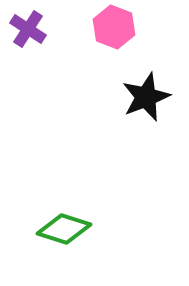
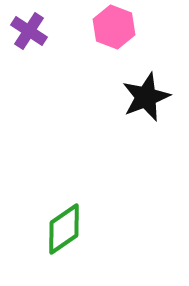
purple cross: moved 1 px right, 2 px down
green diamond: rotated 52 degrees counterclockwise
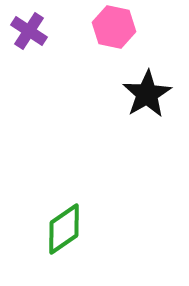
pink hexagon: rotated 9 degrees counterclockwise
black star: moved 1 px right, 3 px up; rotated 9 degrees counterclockwise
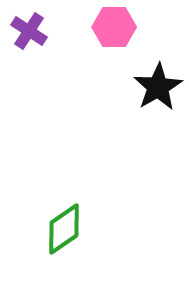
pink hexagon: rotated 12 degrees counterclockwise
black star: moved 11 px right, 7 px up
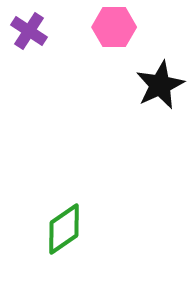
black star: moved 2 px right, 2 px up; rotated 6 degrees clockwise
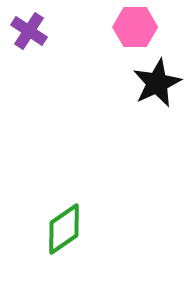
pink hexagon: moved 21 px right
black star: moved 3 px left, 2 px up
